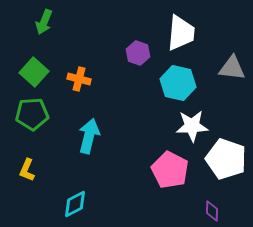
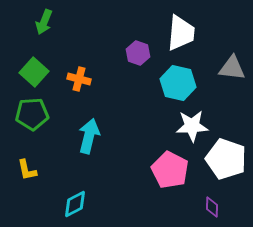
yellow L-shape: rotated 35 degrees counterclockwise
purple diamond: moved 4 px up
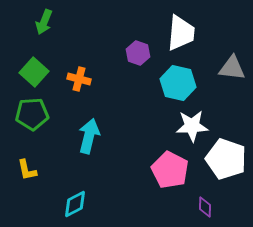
purple diamond: moved 7 px left
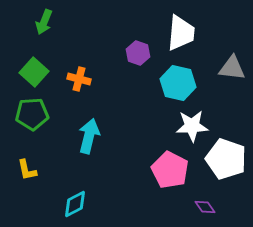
purple diamond: rotated 35 degrees counterclockwise
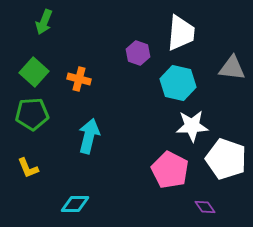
yellow L-shape: moved 1 px right, 2 px up; rotated 10 degrees counterclockwise
cyan diamond: rotated 28 degrees clockwise
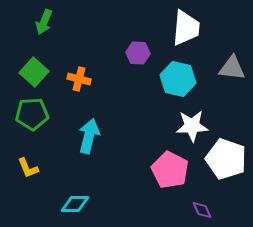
white trapezoid: moved 5 px right, 5 px up
purple hexagon: rotated 15 degrees counterclockwise
cyan hexagon: moved 4 px up
purple diamond: moved 3 px left, 3 px down; rotated 10 degrees clockwise
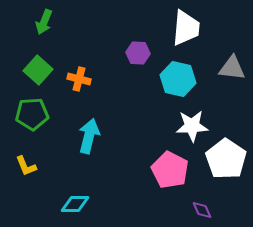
green square: moved 4 px right, 2 px up
white pentagon: rotated 15 degrees clockwise
yellow L-shape: moved 2 px left, 2 px up
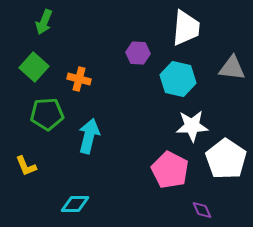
green square: moved 4 px left, 3 px up
green pentagon: moved 15 px right
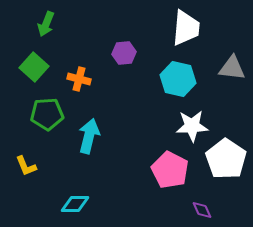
green arrow: moved 2 px right, 2 px down
purple hexagon: moved 14 px left; rotated 10 degrees counterclockwise
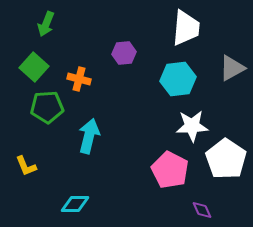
gray triangle: rotated 36 degrees counterclockwise
cyan hexagon: rotated 20 degrees counterclockwise
green pentagon: moved 7 px up
